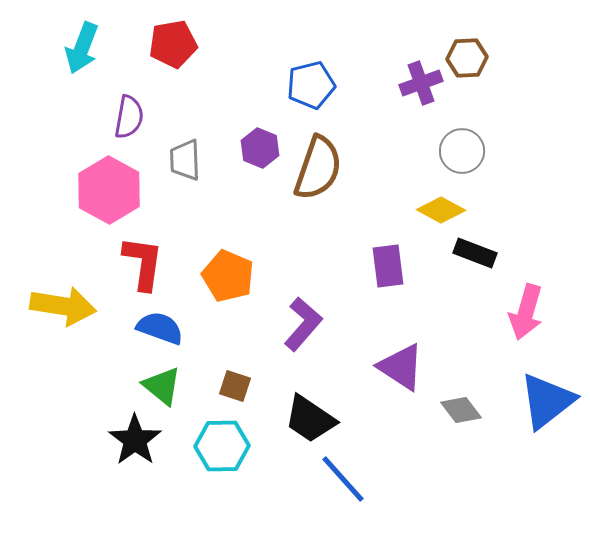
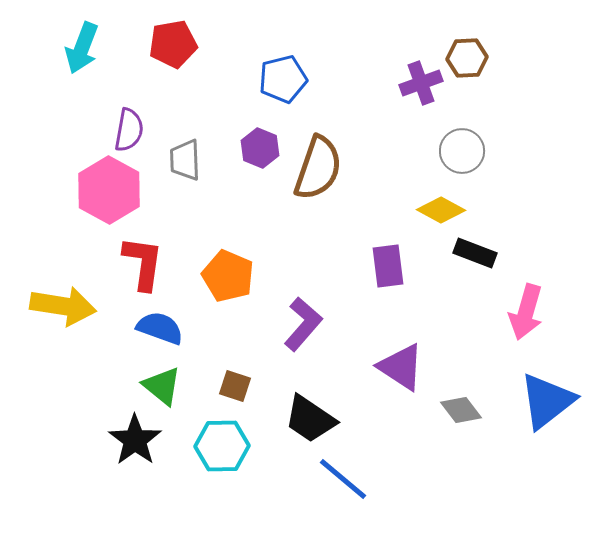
blue pentagon: moved 28 px left, 6 px up
purple semicircle: moved 13 px down
blue line: rotated 8 degrees counterclockwise
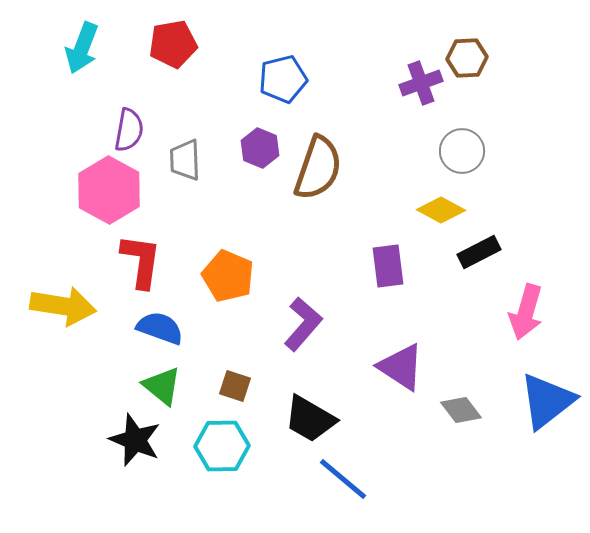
black rectangle: moved 4 px right, 1 px up; rotated 48 degrees counterclockwise
red L-shape: moved 2 px left, 2 px up
black trapezoid: rotated 4 degrees counterclockwise
black star: rotated 14 degrees counterclockwise
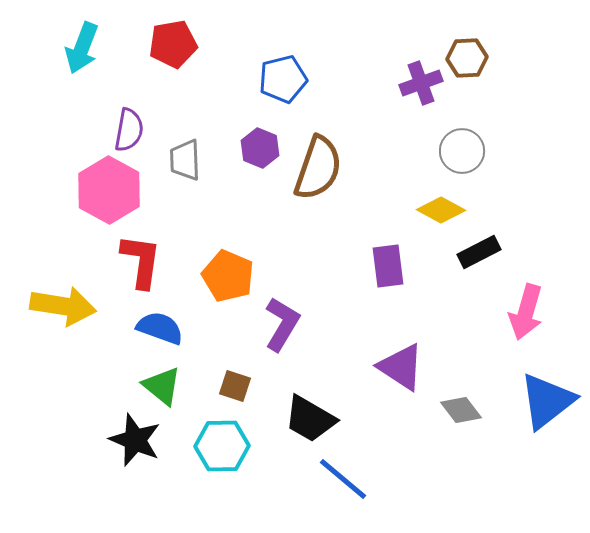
purple L-shape: moved 21 px left; rotated 10 degrees counterclockwise
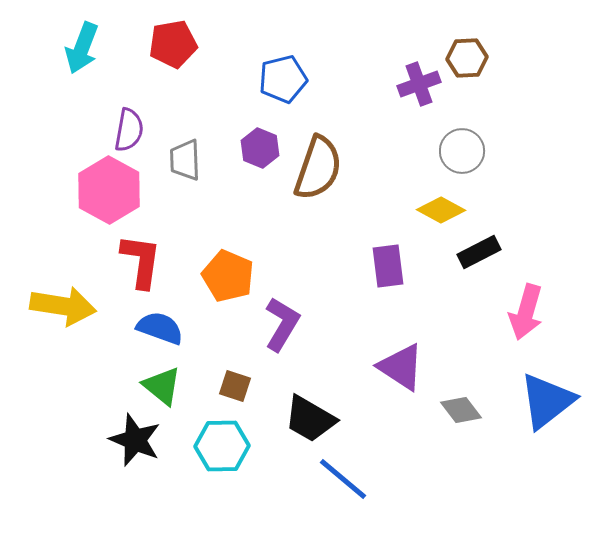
purple cross: moved 2 px left, 1 px down
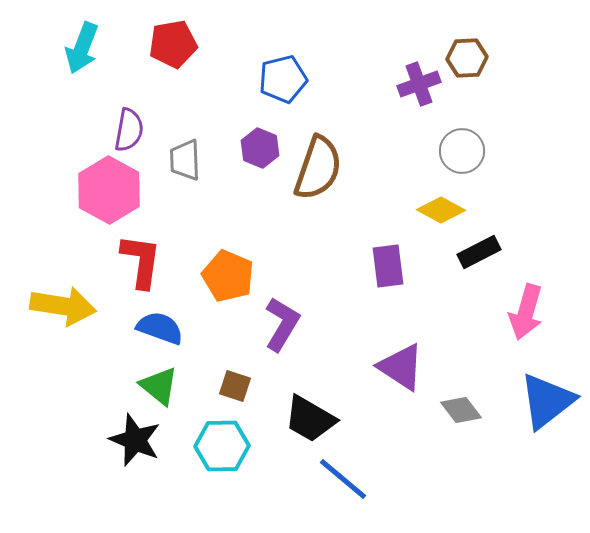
green triangle: moved 3 px left
